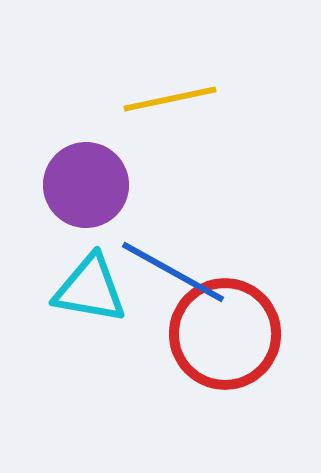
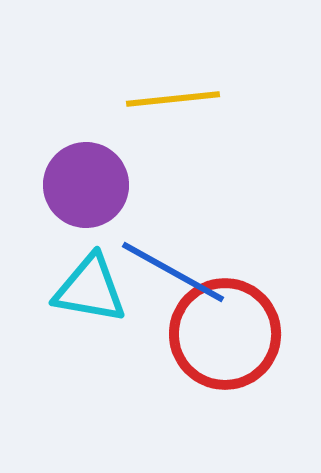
yellow line: moved 3 px right; rotated 6 degrees clockwise
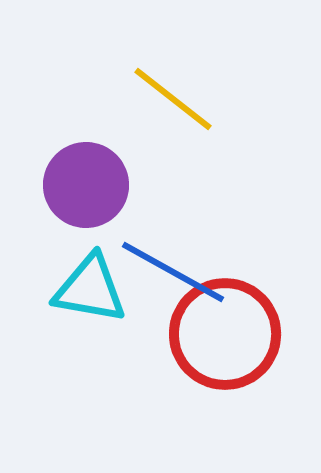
yellow line: rotated 44 degrees clockwise
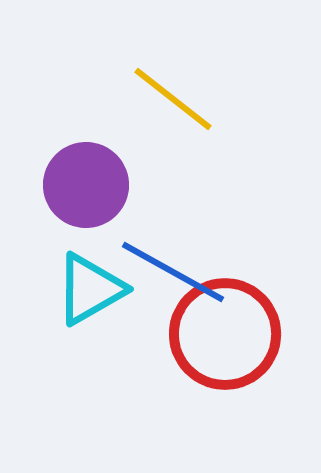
cyan triangle: rotated 40 degrees counterclockwise
